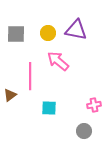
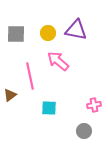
pink line: rotated 12 degrees counterclockwise
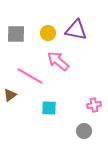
pink line: rotated 48 degrees counterclockwise
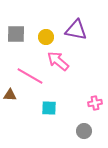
yellow circle: moved 2 px left, 4 px down
brown triangle: rotated 40 degrees clockwise
pink cross: moved 1 px right, 2 px up
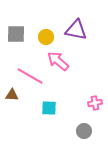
brown triangle: moved 2 px right
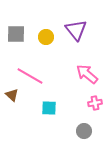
purple triangle: rotated 40 degrees clockwise
pink arrow: moved 29 px right, 13 px down
brown triangle: rotated 40 degrees clockwise
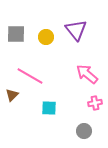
brown triangle: rotated 32 degrees clockwise
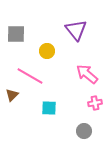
yellow circle: moved 1 px right, 14 px down
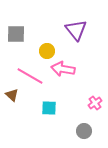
pink arrow: moved 24 px left, 5 px up; rotated 30 degrees counterclockwise
brown triangle: rotated 32 degrees counterclockwise
pink cross: rotated 24 degrees counterclockwise
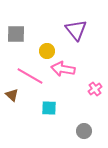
pink cross: moved 14 px up
